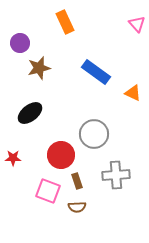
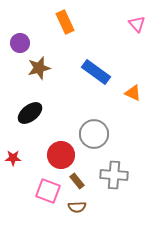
gray cross: moved 2 px left; rotated 8 degrees clockwise
brown rectangle: rotated 21 degrees counterclockwise
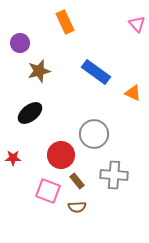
brown star: moved 3 px down
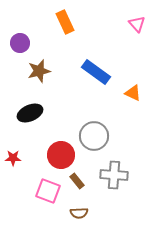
black ellipse: rotated 15 degrees clockwise
gray circle: moved 2 px down
brown semicircle: moved 2 px right, 6 px down
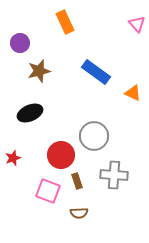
red star: rotated 21 degrees counterclockwise
brown rectangle: rotated 21 degrees clockwise
